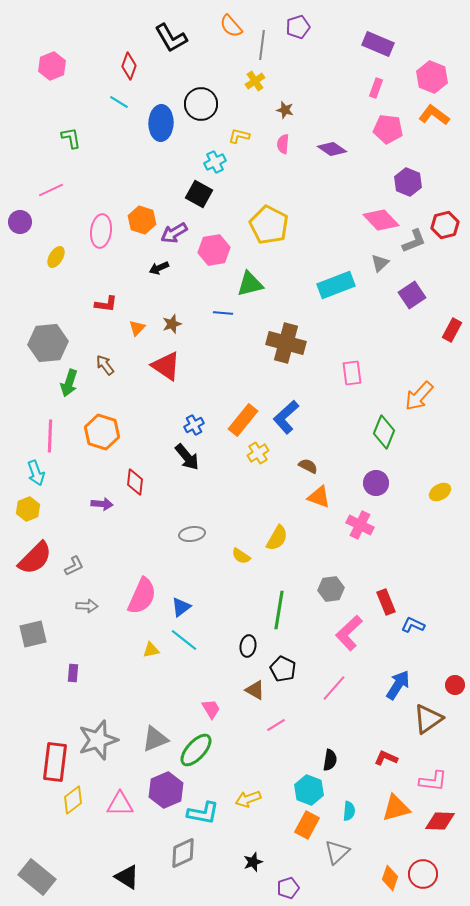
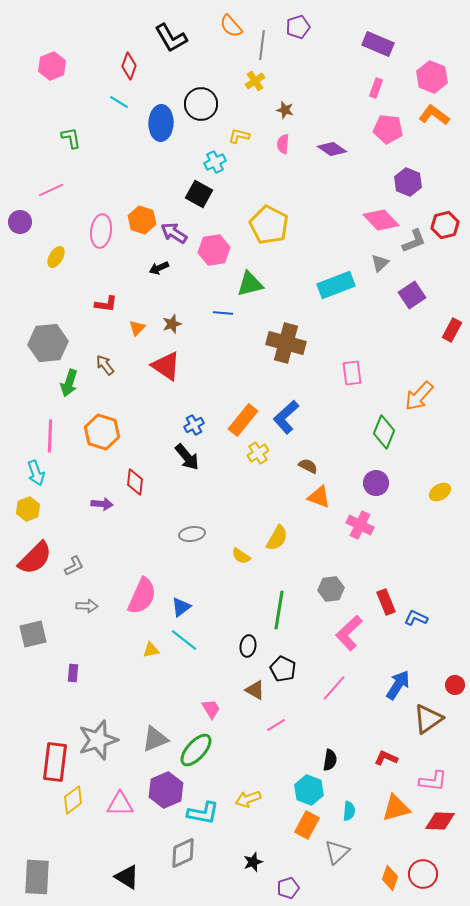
purple arrow at (174, 233): rotated 64 degrees clockwise
blue L-shape at (413, 625): moved 3 px right, 7 px up
gray rectangle at (37, 877): rotated 54 degrees clockwise
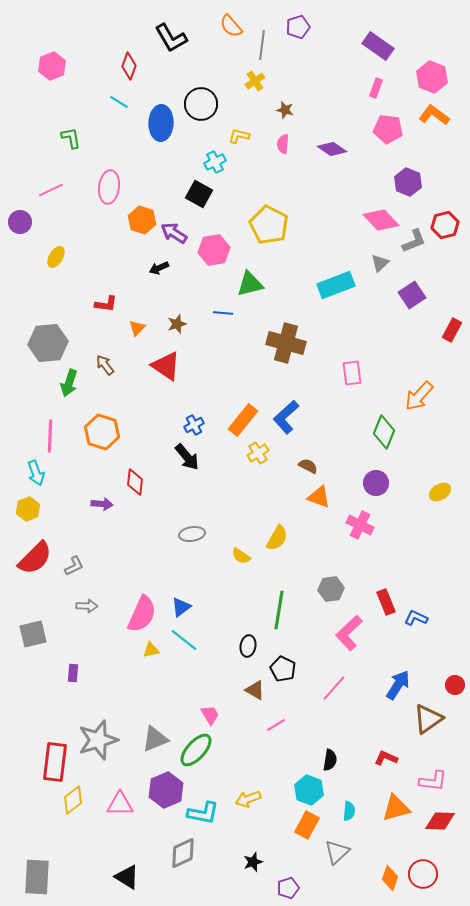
purple rectangle at (378, 44): moved 2 px down; rotated 12 degrees clockwise
pink ellipse at (101, 231): moved 8 px right, 44 px up
brown star at (172, 324): moved 5 px right
pink semicircle at (142, 596): moved 18 px down
pink trapezoid at (211, 709): moved 1 px left, 6 px down
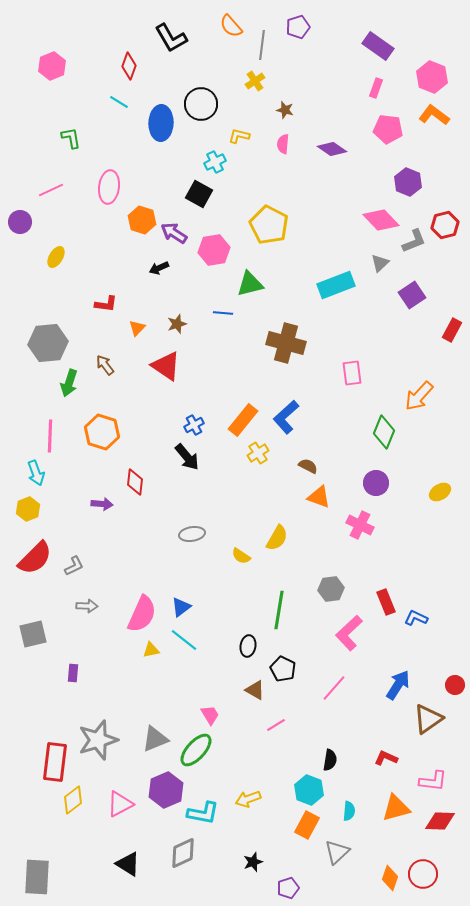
pink triangle at (120, 804): rotated 28 degrees counterclockwise
black triangle at (127, 877): moved 1 px right, 13 px up
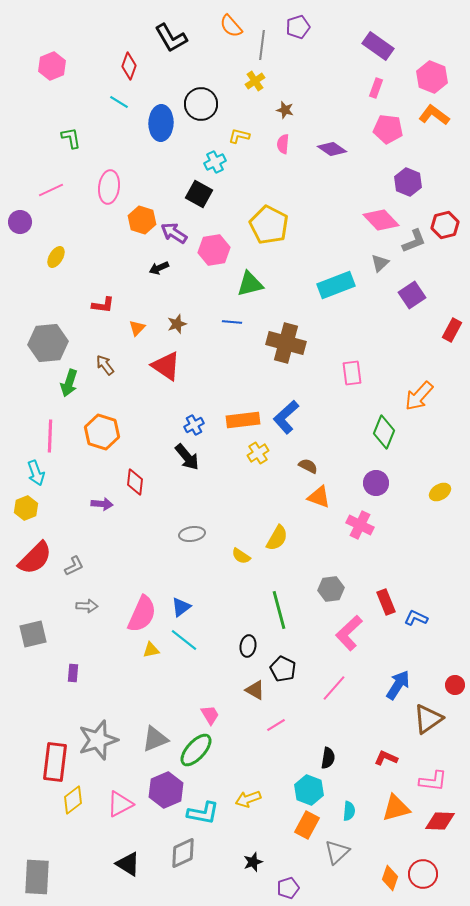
red L-shape at (106, 304): moved 3 px left, 1 px down
blue line at (223, 313): moved 9 px right, 9 px down
orange rectangle at (243, 420): rotated 44 degrees clockwise
yellow hexagon at (28, 509): moved 2 px left, 1 px up
green line at (279, 610): rotated 24 degrees counterclockwise
black semicircle at (330, 760): moved 2 px left, 2 px up
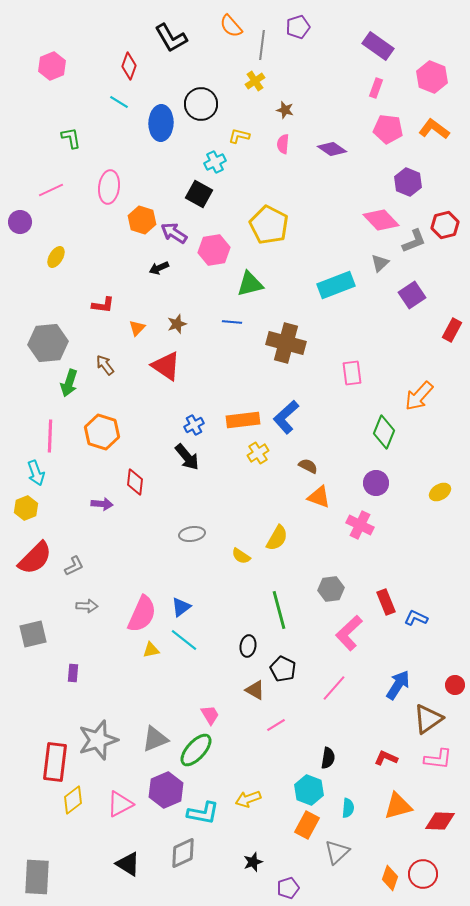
orange L-shape at (434, 115): moved 14 px down
pink L-shape at (433, 781): moved 5 px right, 22 px up
orange triangle at (396, 808): moved 2 px right, 2 px up
cyan semicircle at (349, 811): moved 1 px left, 3 px up
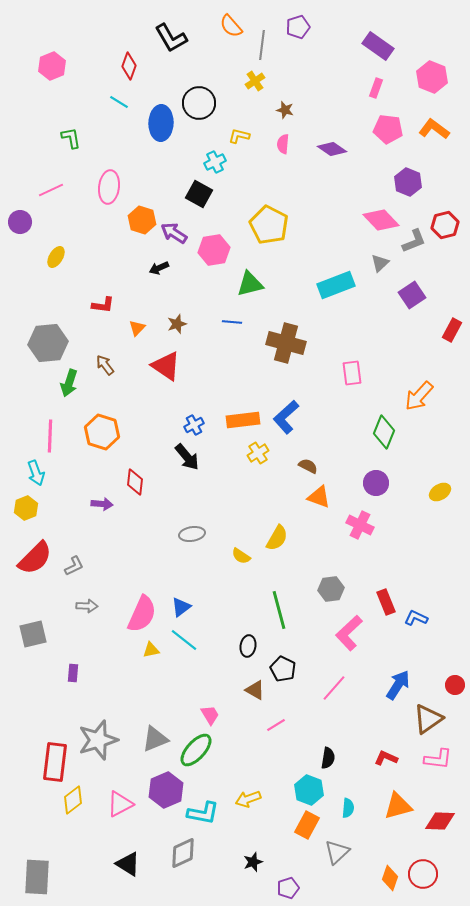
black circle at (201, 104): moved 2 px left, 1 px up
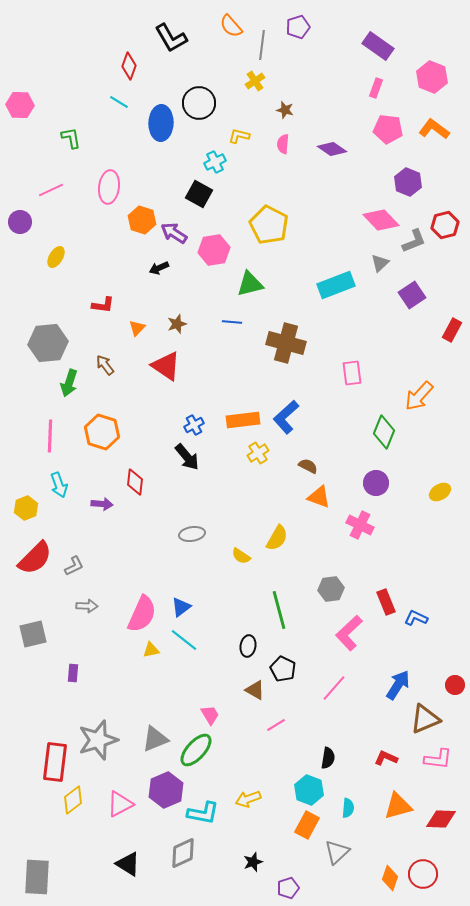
pink hexagon at (52, 66): moved 32 px left, 39 px down; rotated 24 degrees clockwise
cyan arrow at (36, 473): moved 23 px right, 12 px down
brown triangle at (428, 719): moved 3 px left; rotated 12 degrees clockwise
red diamond at (440, 821): moved 1 px right, 2 px up
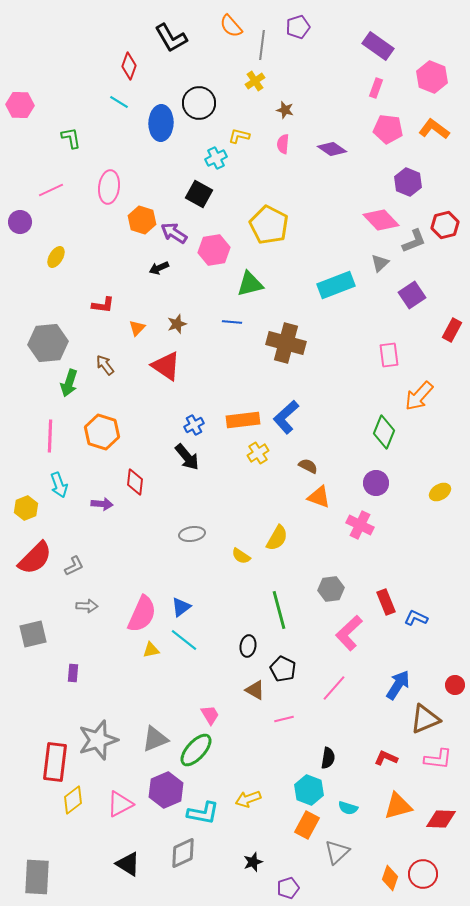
cyan cross at (215, 162): moved 1 px right, 4 px up
pink rectangle at (352, 373): moved 37 px right, 18 px up
pink line at (276, 725): moved 8 px right, 6 px up; rotated 18 degrees clockwise
cyan semicircle at (348, 808): rotated 102 degrees clockwise
